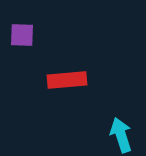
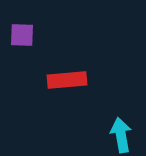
cyan arrow: rotated 8 degrees clockwise
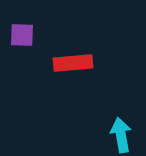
red rectangle: moved 6 px right, 17 px up
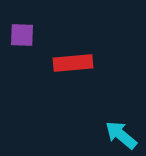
cyan arrow: rotated 40 degrees counterclockwise
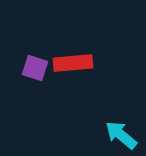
purple square: moved 13 px right, 33 px down; rotated 16 degrees clockwise
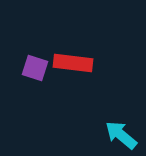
red rectangle: rotated 12 degrees clockwise
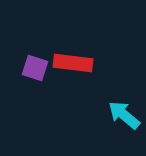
cyan arrow: moved 3 px right, 20 px up
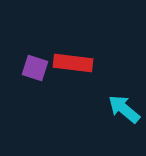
cyan arrow: moved 6 px up
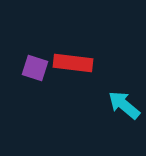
cyan arrow: moved 4 px up
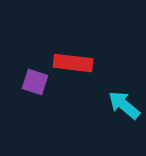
purple square: moved 14 px down
